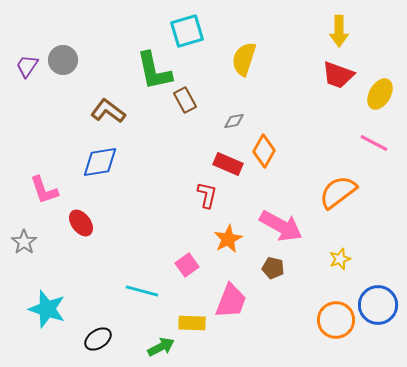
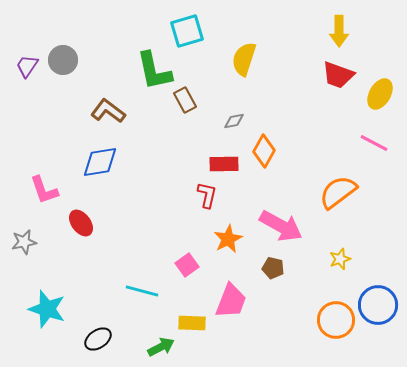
red rectangle: moved 4 px left; rotated 24 degrees counterclockwise
gray star: rotated 25 degrees clockwise
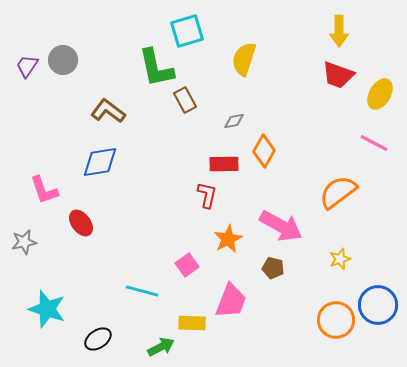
green L-shape: moved 2 px right, 3 px up
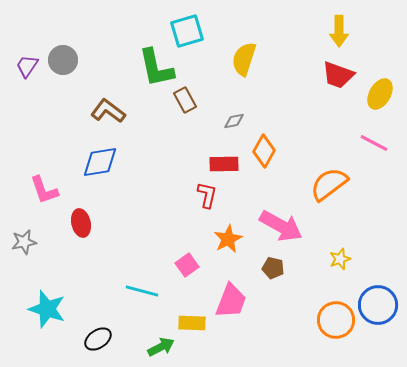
orange semicircle: moved 9 px left, 8 px up
red ellipse: rotated 24 degrees clockwise
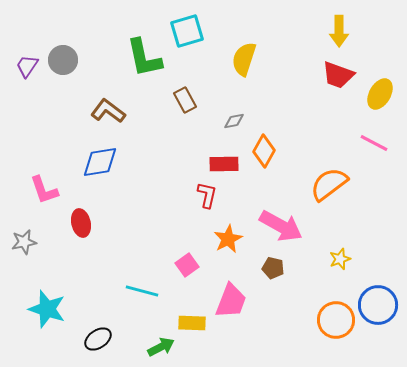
green L-shape: moved 12 px left, 10 px up
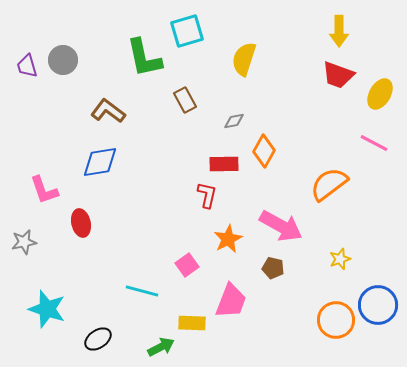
purple trapezoid: rotated 50 degrees counterclockwise
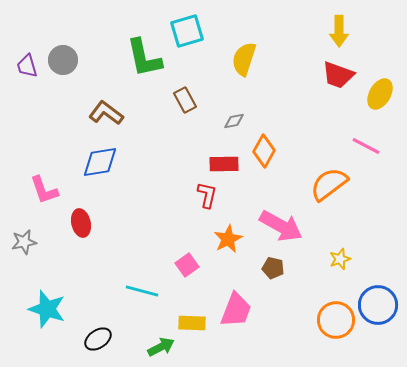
brown L-shape: moved 2 px left, 2 px down
pink line: moved 8 px left, 3 px down
pink trapezoid: moved 5 px right, 9 px down
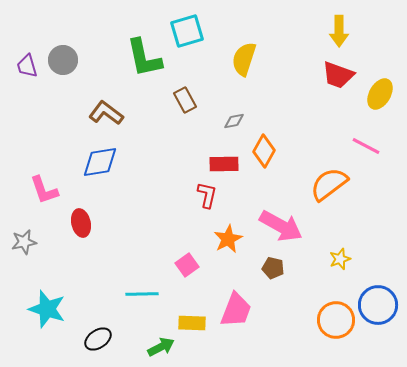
cyan line: moved 3 px down; rotated 16 degrees counterclockwise
